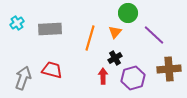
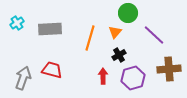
black cross: moved 4 px right, 3 px up
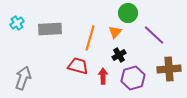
red trapezoid: moved 26 px right, 4 px up
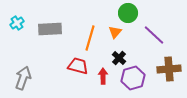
black cross: moved 3 px down; rotated 16 degrees counterclockwise
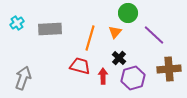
red trapezoid: moved 2 px right
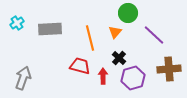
orange line: rotated 30 degrees counterclockwise
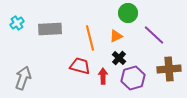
orange triangle: moved 1 px right, 4 px down; rotated 24 degrees clockwise
